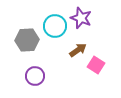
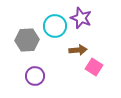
brown arrow: rotated 30 degrees clockwise
pink square: moved 2 px left, 2 px down
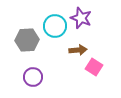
purple circle: moved 2 px left, 1 px down
